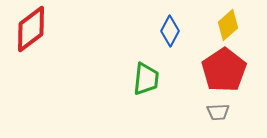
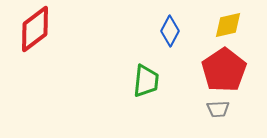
yellow diamond: rotated 28 degrees clockwise
red diamond: moved 4 px right
green trapezoid: moved 2 px down
gray trapezoid: moved 3 px up
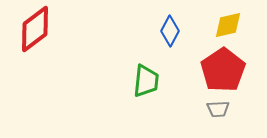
red pentagon: moved 1 px left
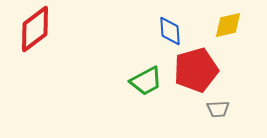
blue diamond: rotated 32 degrees counterclockwise
red pentagon: moved 27 px left; rotated 18 degrees clockwise
green trapezoid: rotated 56 degrees clockwise
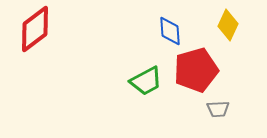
yellow diamond: rotated 52 degrees counterclockwise
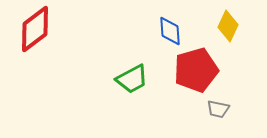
yellow diamond: moved 1 px down
green trapezoid: moved 14 px left, 2 px up
gray trapezoid: rotated 15 degrees clockwise
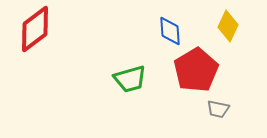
red pentagon: rotated 15 degrees counterclockwise
green trapezoid: moved 2 px left; rotated 12 degrees clockwise
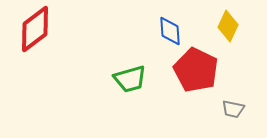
red pentagon: rotated 15 degrees counterclockwise
gray trapezoid: moved 15 px right
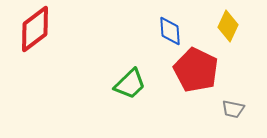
green trapezoid: moved 5 px down; rotated 28 degrees counterclockwise
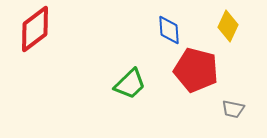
blue diamond: moved 1 px left, 1 px up
red pentagon: rotated 12 degrees counterclockwise
